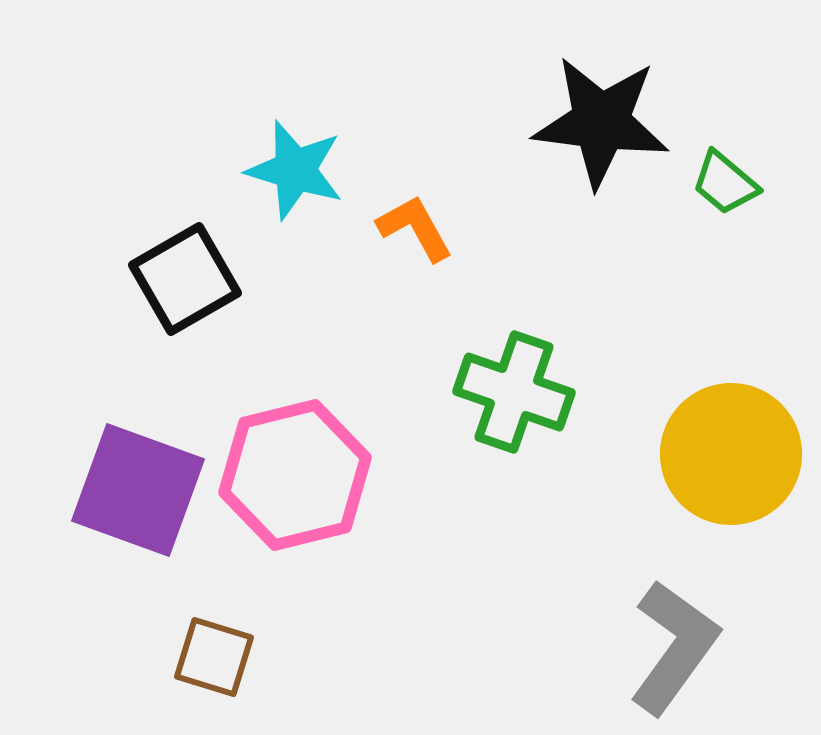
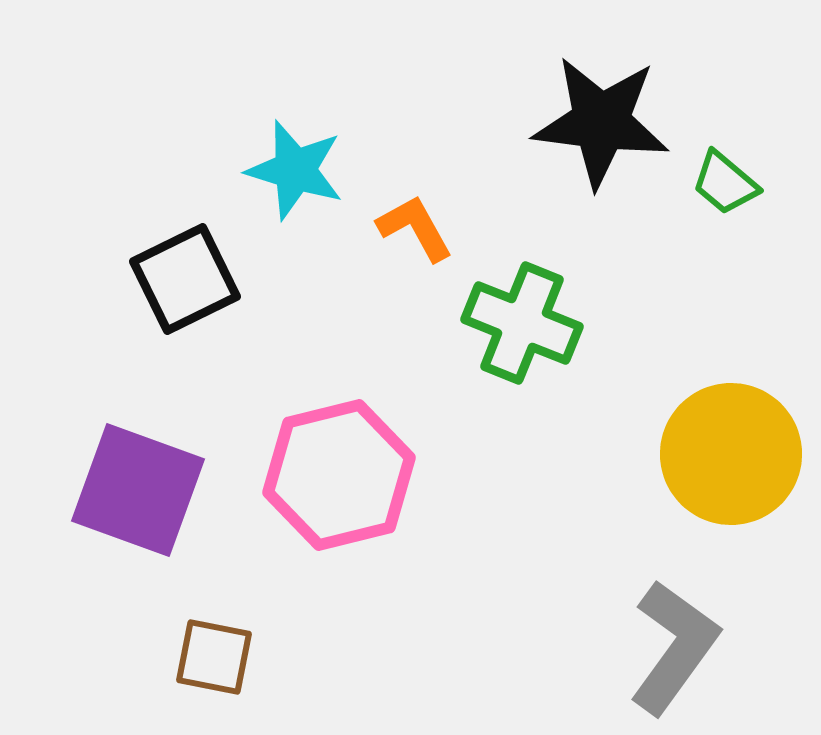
black square: rotated 4 degrees clockwise
green cross: moved 8 px right, 69 px up; rotated 3 degrees clockwise
pink hexagon: moved 44 px right
brown square: rotated 6 degrees counterclockwise
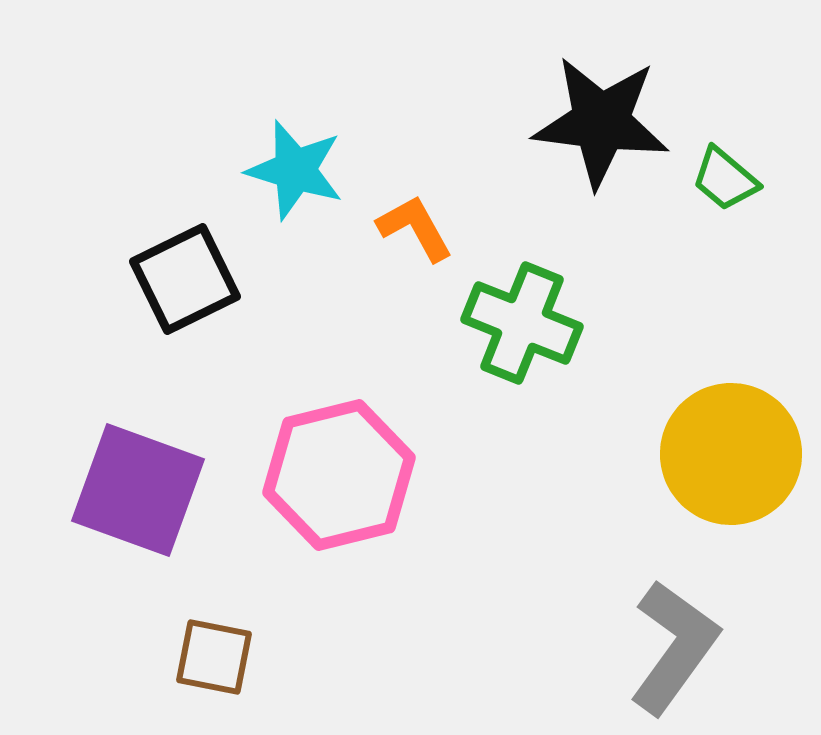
green trapezoid: moved 4 px up
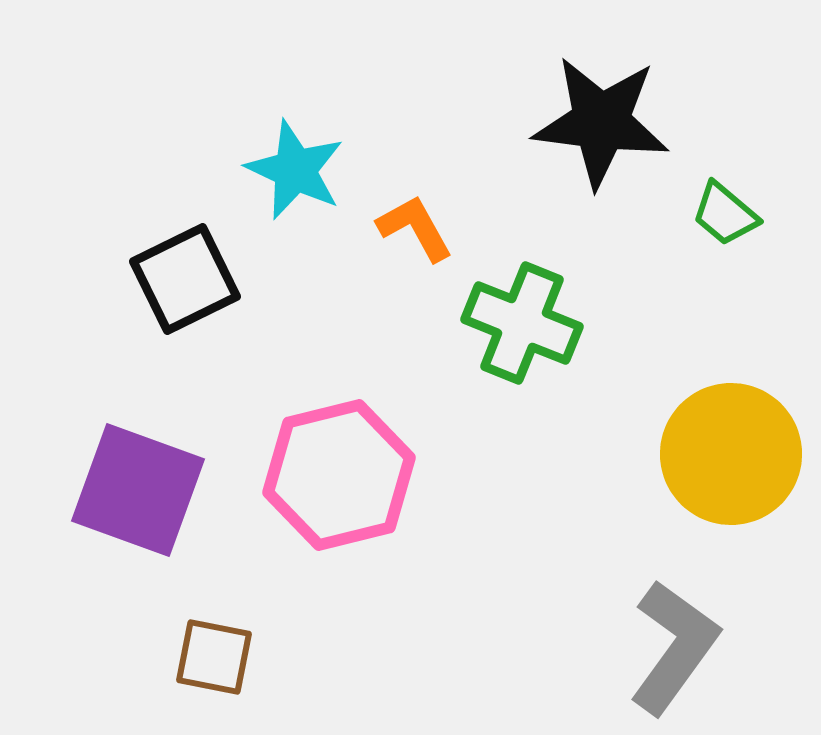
cyan star: rotated 8 degrees clockwise
green trapezoid: moved 35 px down
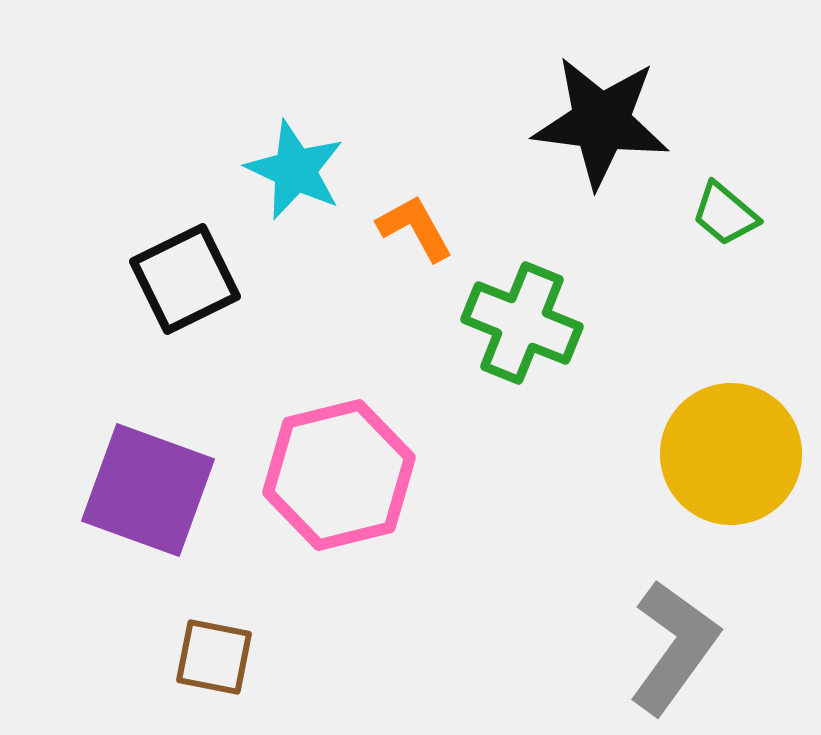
purple square: moved 10 px right
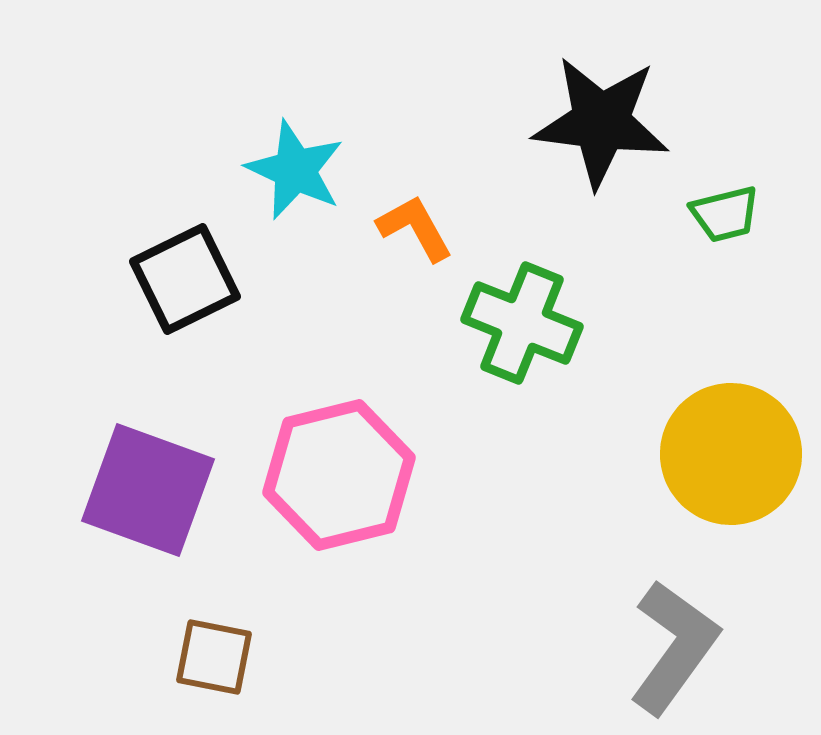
green trapezoid: rotated 54 degrees counterclockwise
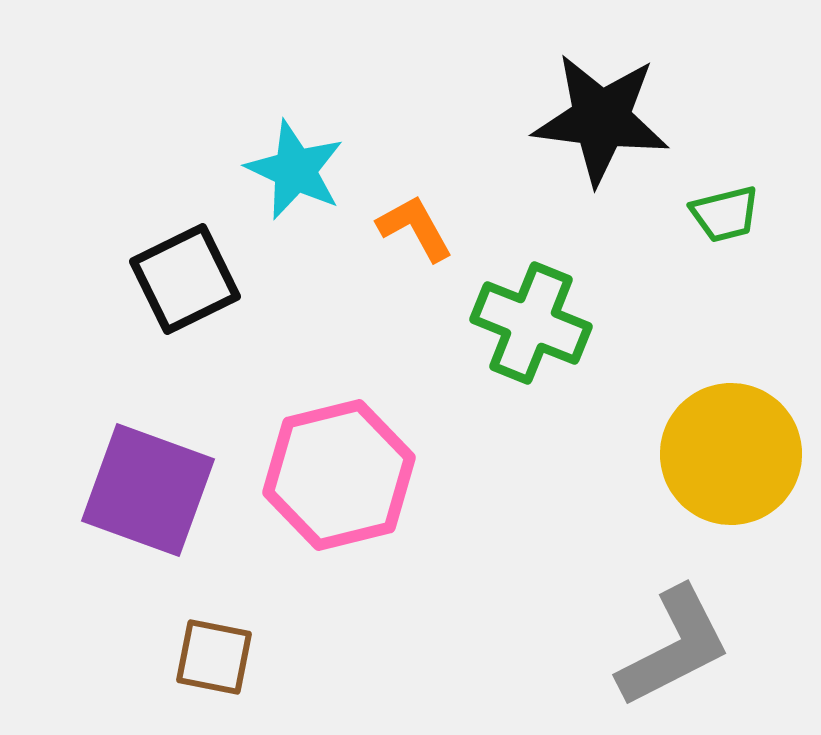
black star: moved 3 px up
green cross: moved 9 px right
gray L-shape: rotated 27 degrees clockwise
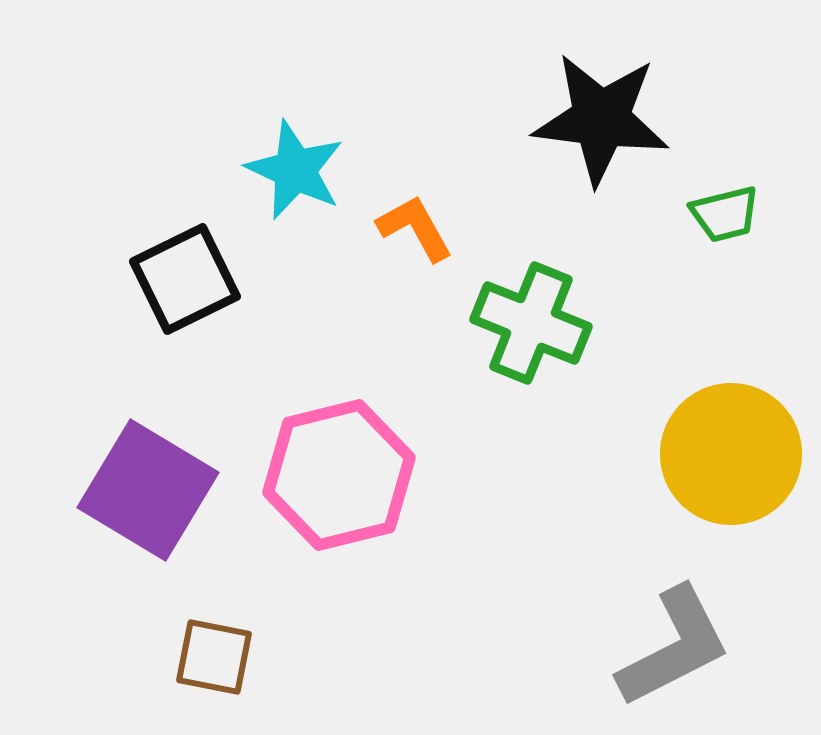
purple square: rotated 11 degrees clockwise
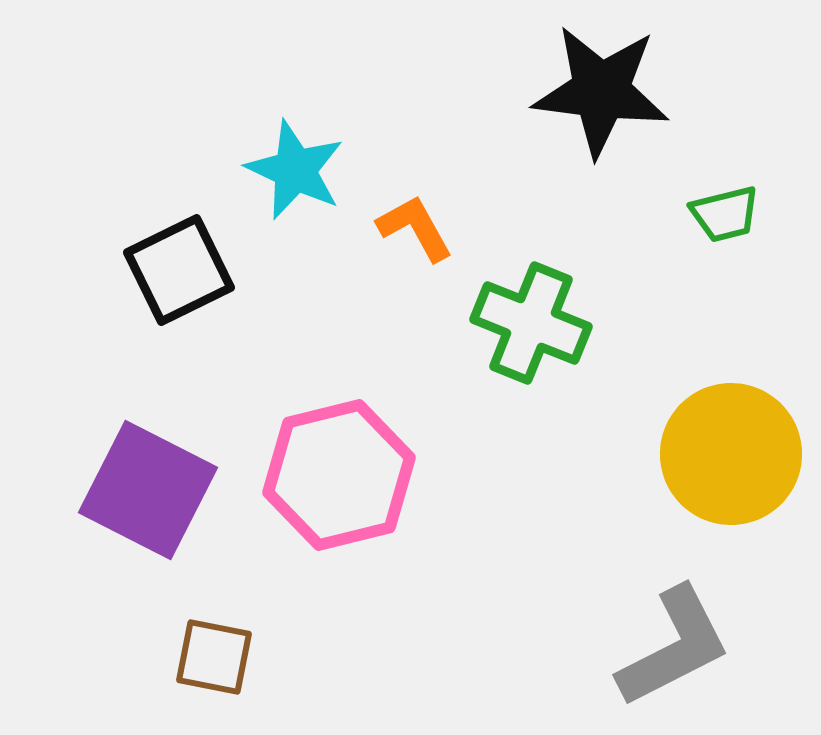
black star: moved 28 px up
black square: moved 6 px left, 9 px up
purple square: rotated 4 degrees counterclockwise
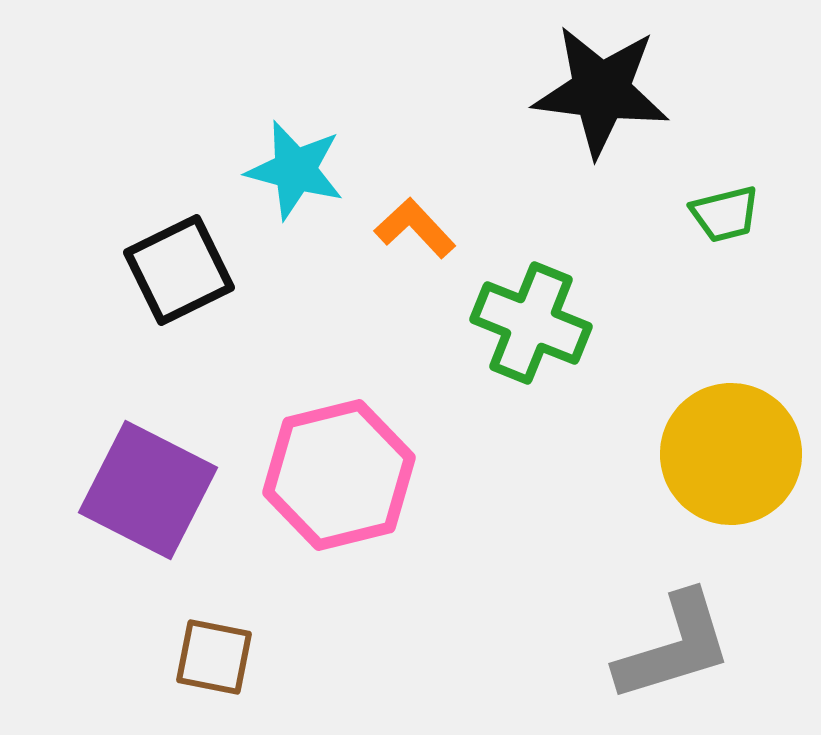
cyan star: rotated 10 degrees counterclockwise
orange L-shape: rotated 14 degrees counterclockwise
gray L-shape: rotated 10 degrees clockwise
